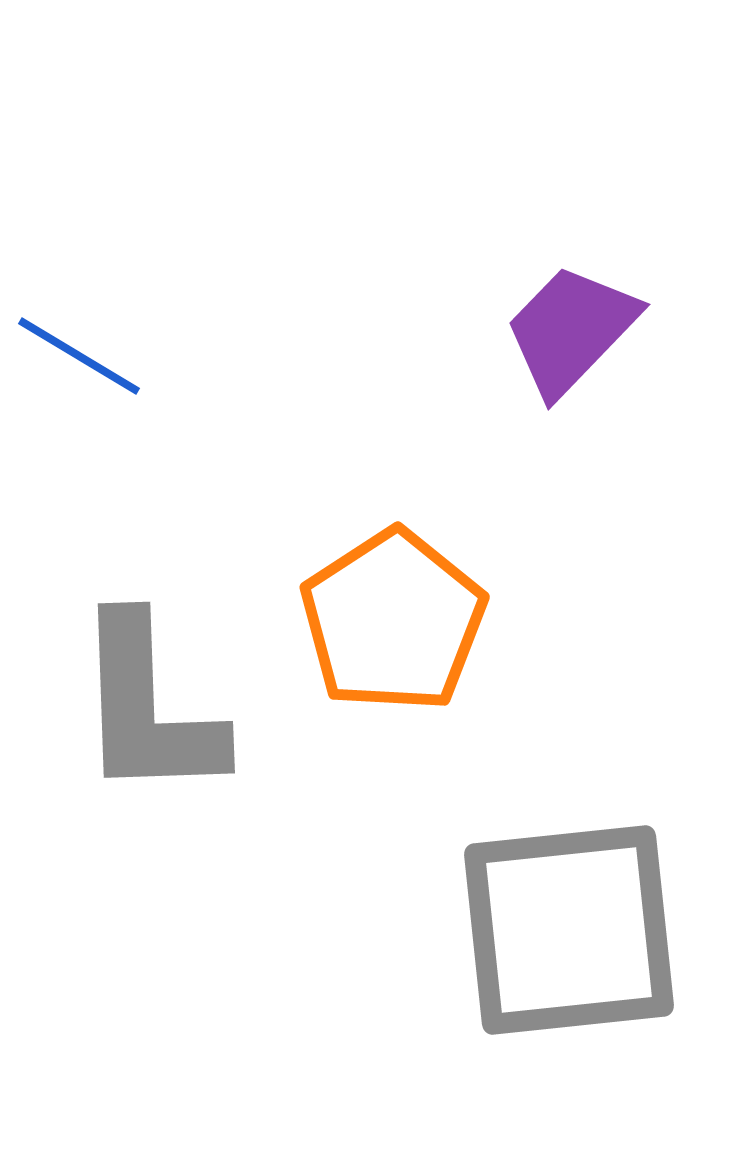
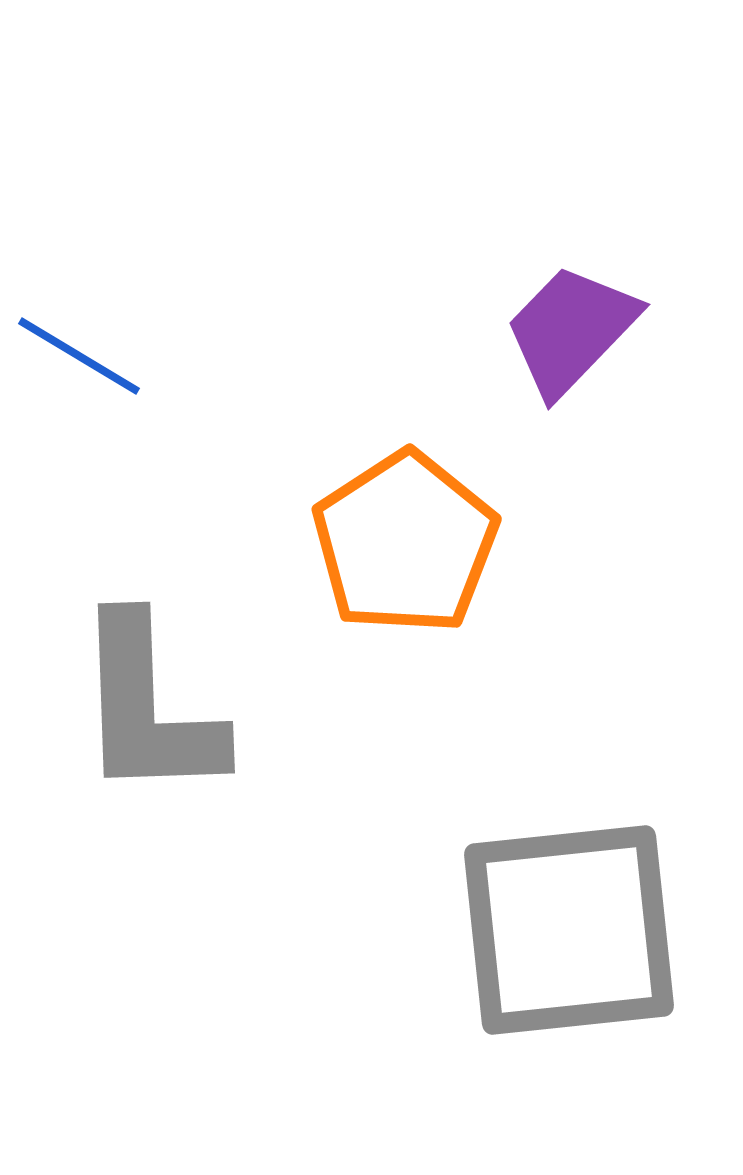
orange pentagon: moved 12 px right, 78 px up
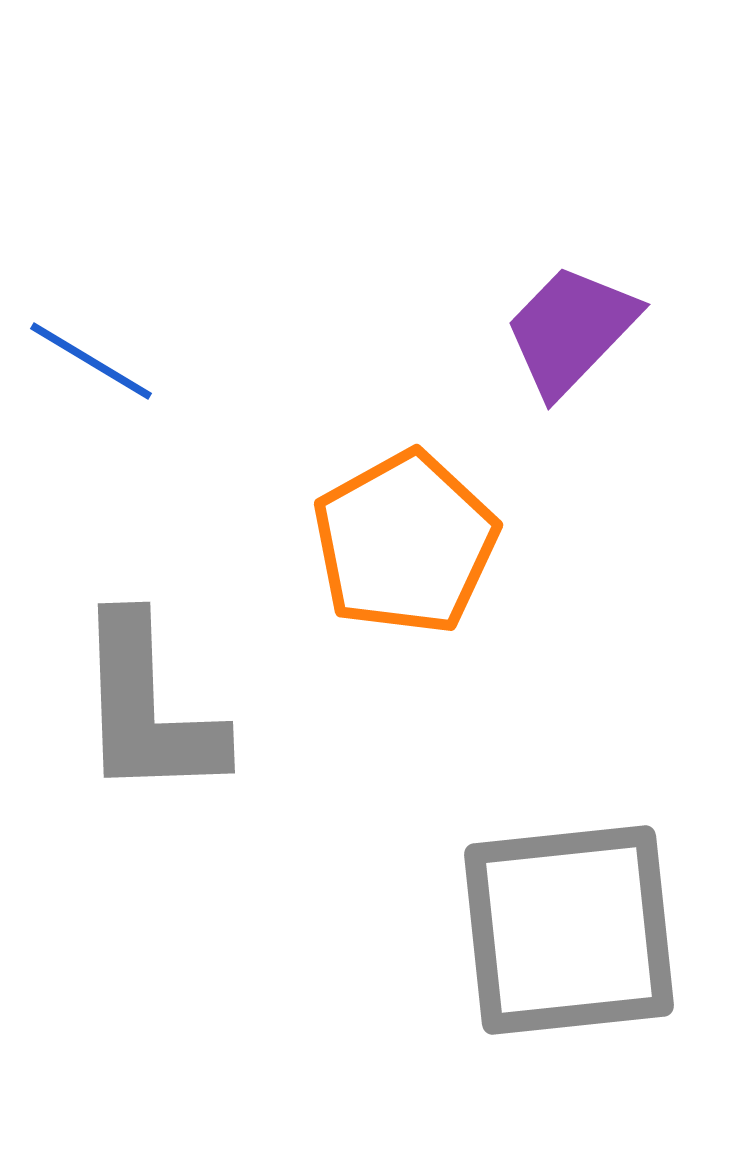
blue line: moved 12 px right, 5 px down
orange pentagon: rotated 4 degrees clockwise
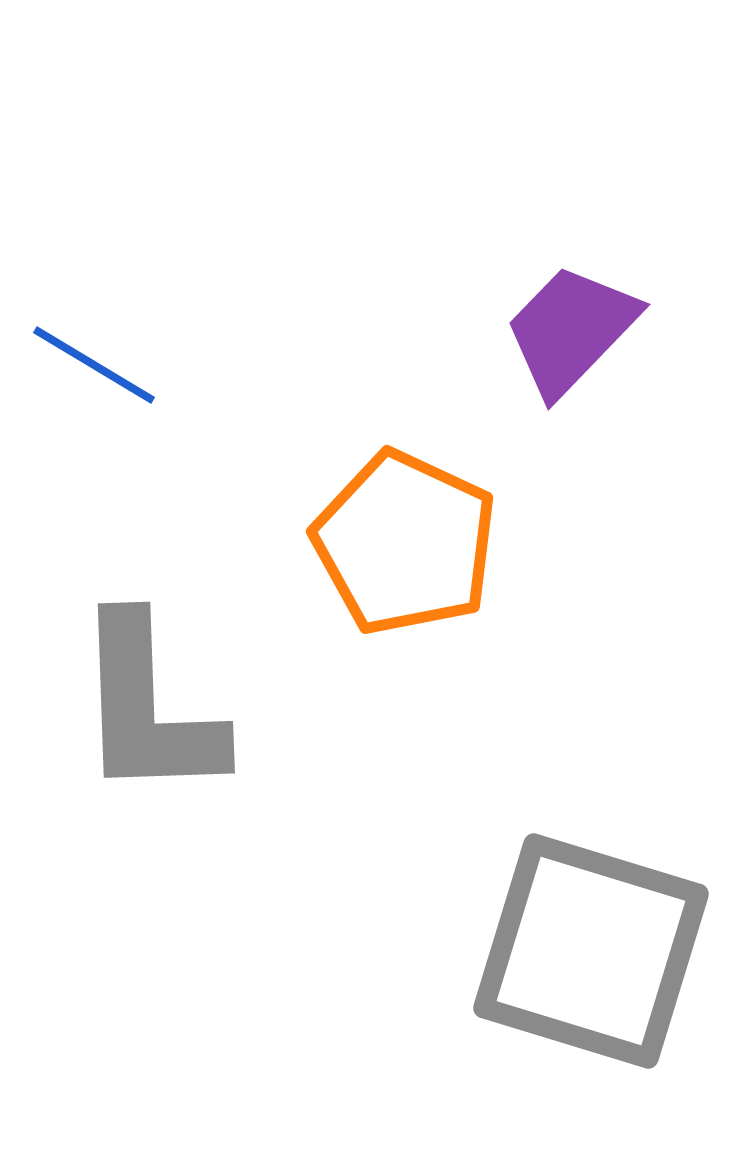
blue line: moved 3 px right, 4 px down
orange pentagon: rotated 18 degrees counterclockwise
gray square: moved 22 px right, 21 px down; rotated 23 degrees clockwise
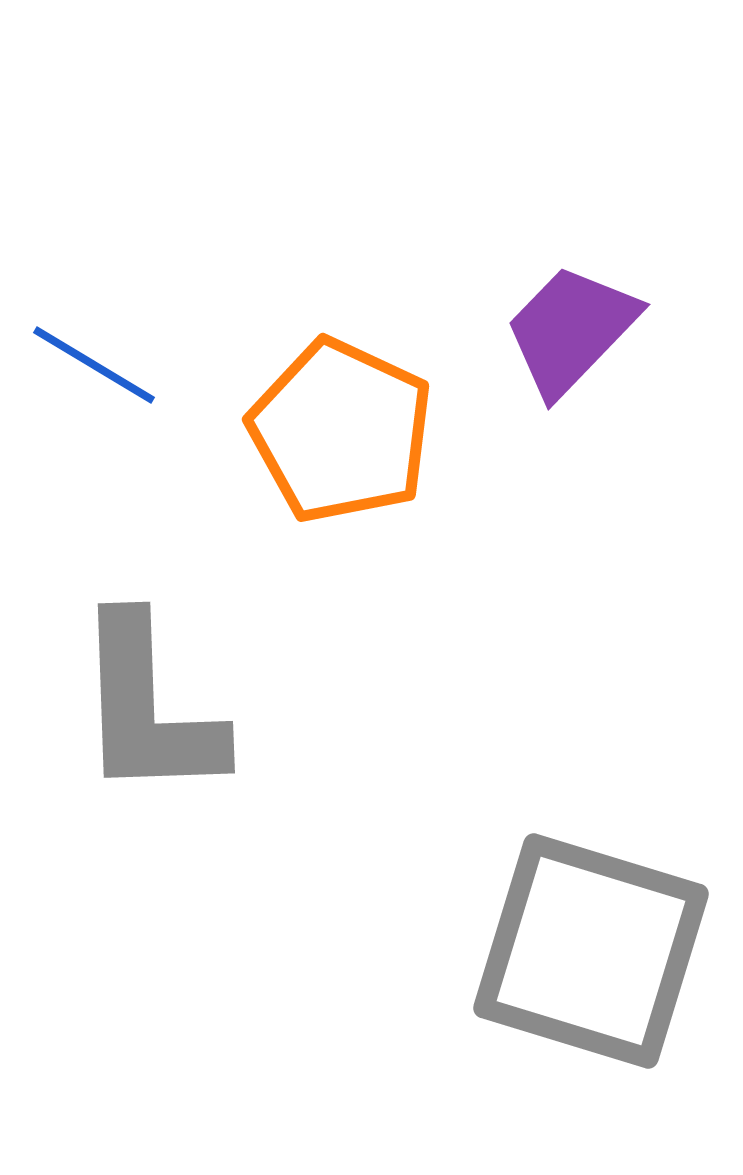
orange pentagon: moved 64 px left, 112 px up
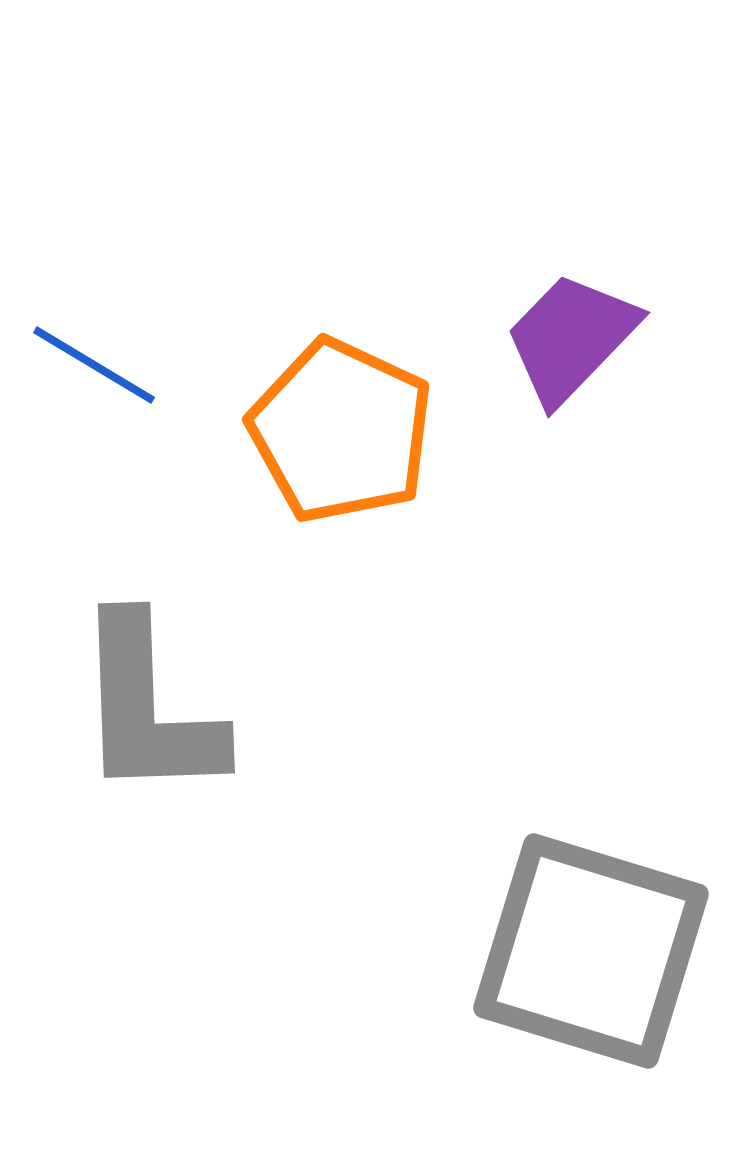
purple trapezoid: moved 8 px down
